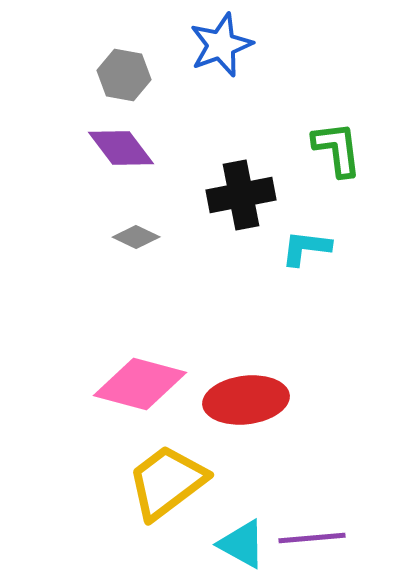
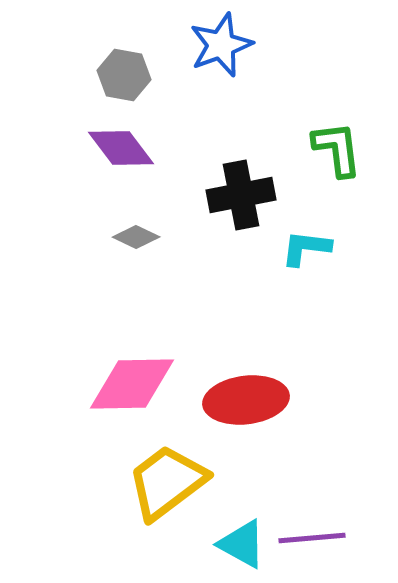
pink diamond: moved 8 px left; rotated 16 degrees counterclockwise
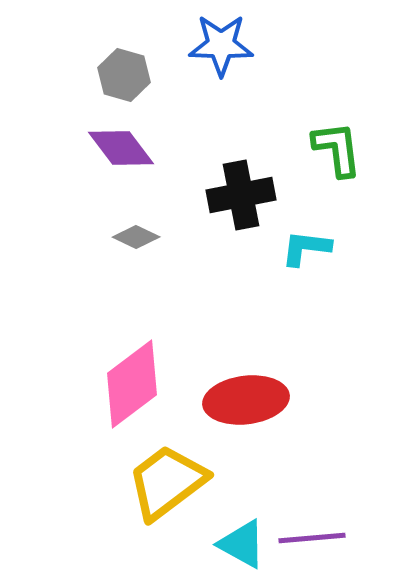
blue star: rotated 22 degrees clockwise
gray hexagon: rotated 6 degrees clockwise
pink diamond: rotated 36 degrees counterclockwise
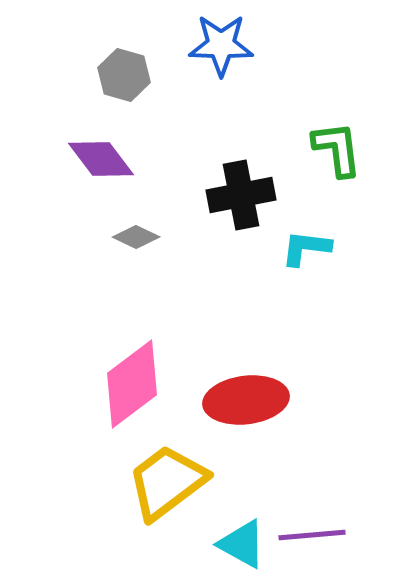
purple diamond: moved 20 px left, 11 px down
purple line: moved 3 px up
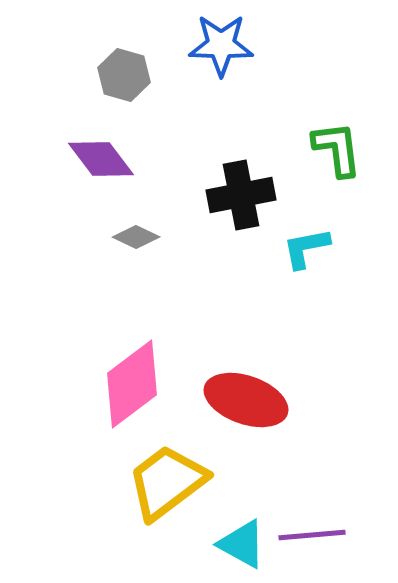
cyan L-shape: rotated 18 degrees counterclockwise
red ellipse: rotated 26 degrees clockwise
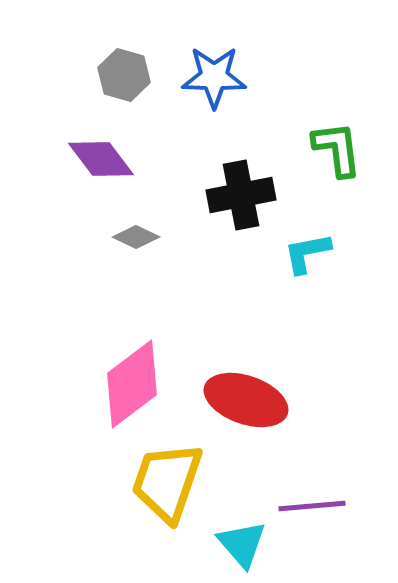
blue star: moved 7 px left, 32 px down
cyan L-shape: moved 1 px right, 5 px down
yellow trapezoid: rotated 34 degrees counterclockwise
purple line: moved 29 px up
cyan triangle: rotated 20 degrees clockwise
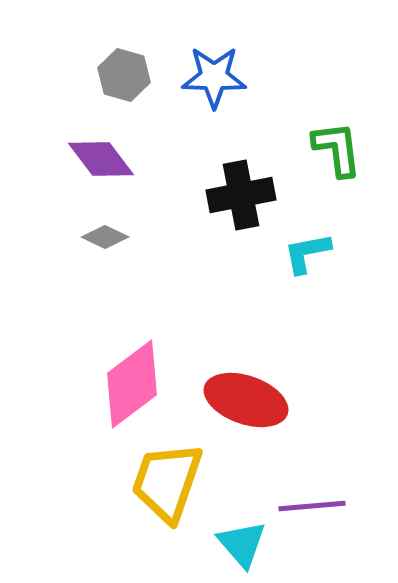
gray diamond: moved 31 px left
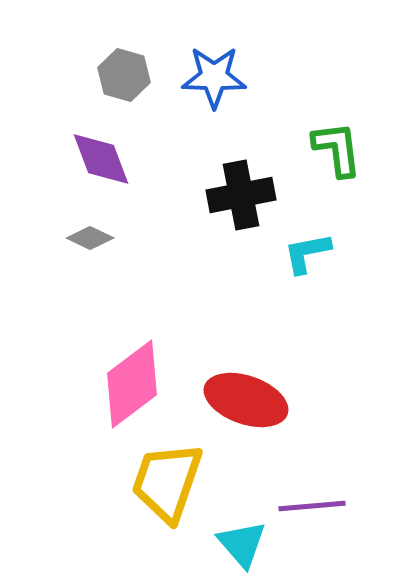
purple diamond: rotated 16 degrees clockwise
gray diamond: moved 15 px left, 1 px down
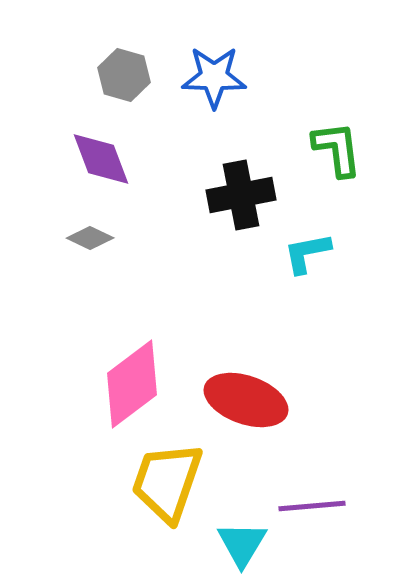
cyan triangle: rotated 12 degrees clockwise
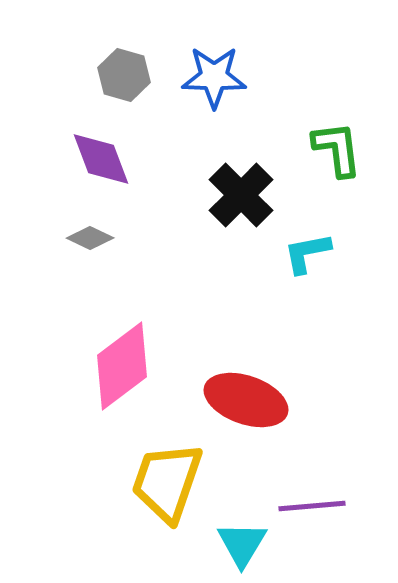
black cross: rotated 34 degrees counterclockwise
pink diamond: moved 10 px left, 18 px up
